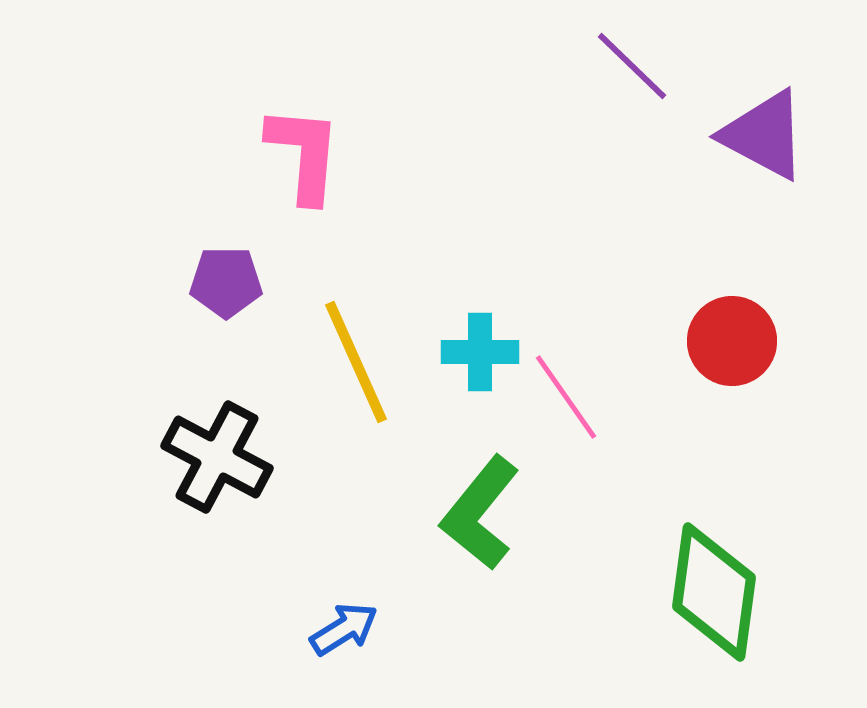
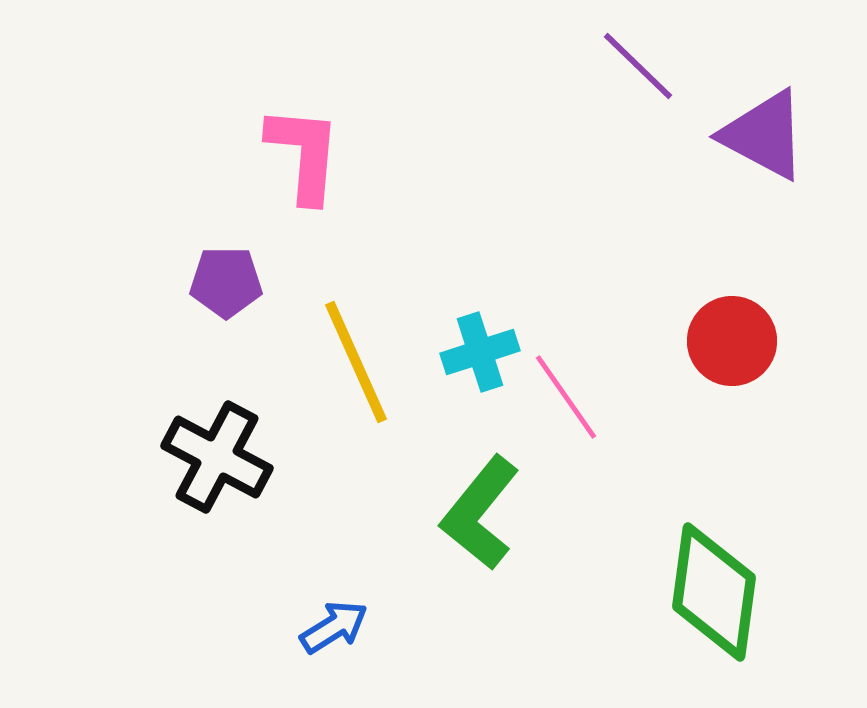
purple line: moved 6 px right
cyan cross: rotated 18 degrees counterclockwise
blue arrow: moved 10 px left, 2 px up
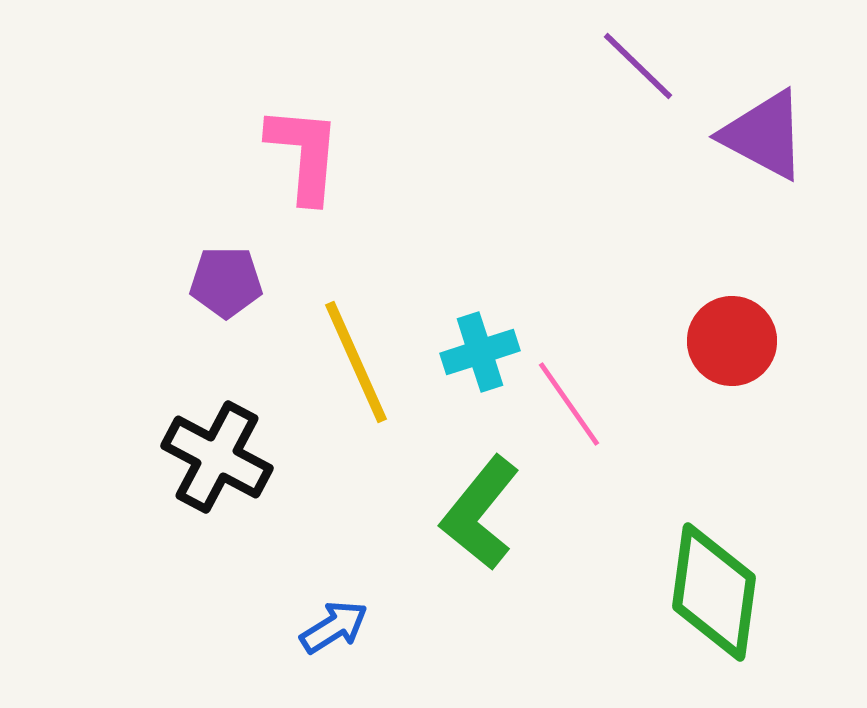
pink line: moved 3 px right, 7 px down
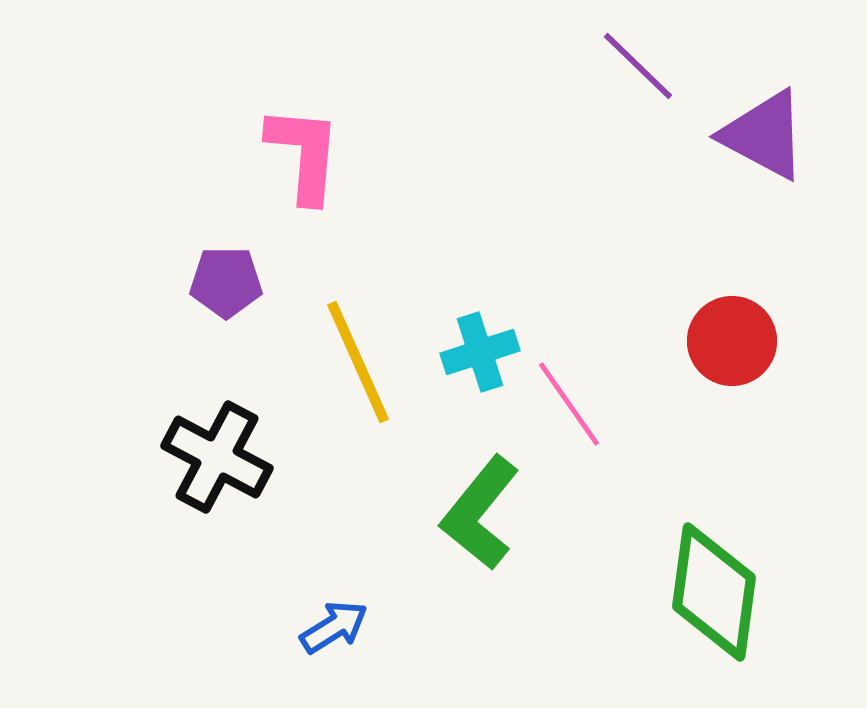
yellow line: moved 2 px right
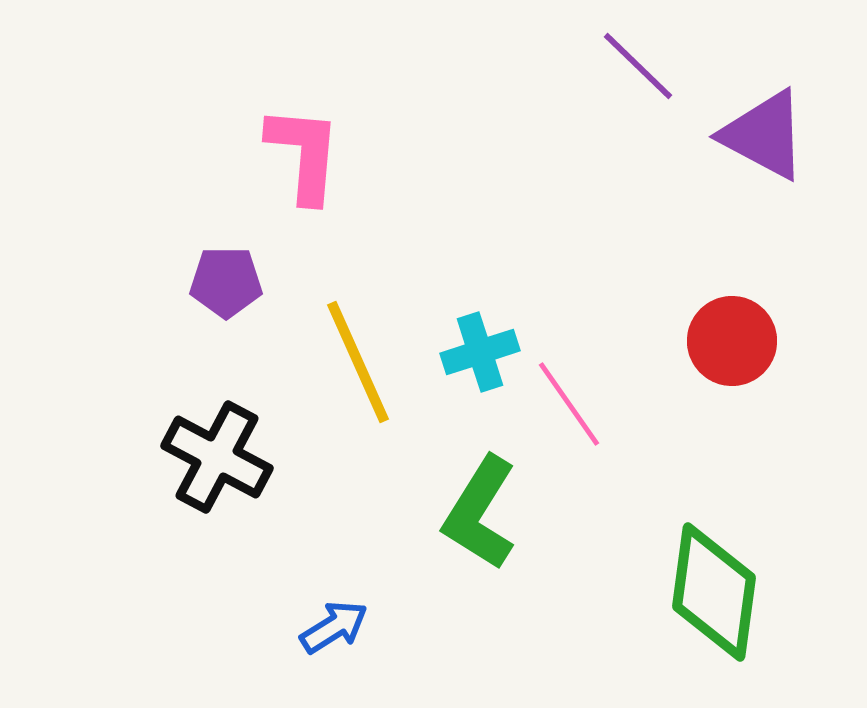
green L-shape: rotated 7 degrees counterclockwise
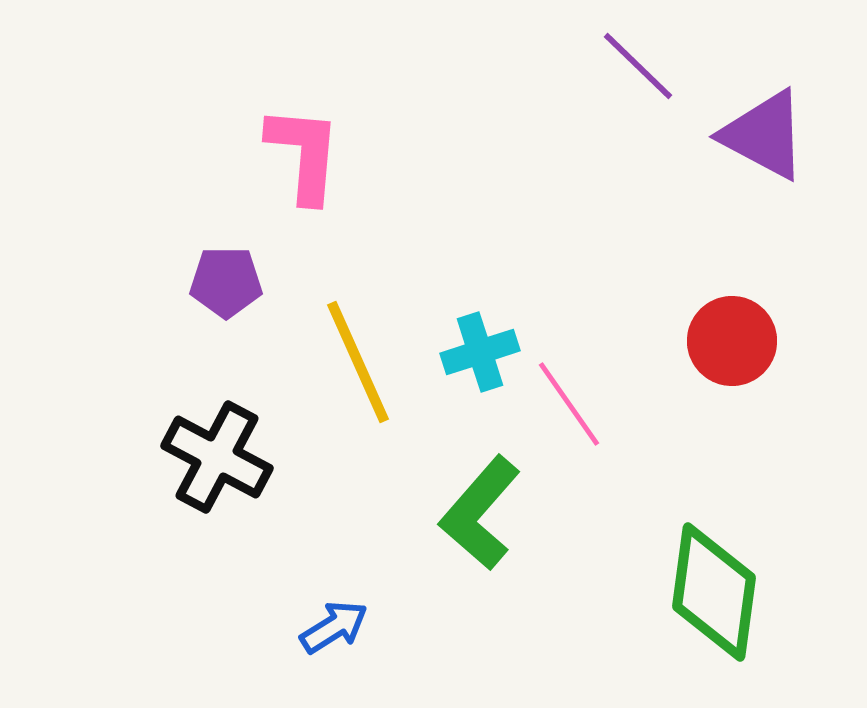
green L-shape: rotated 9 degrees clockwise
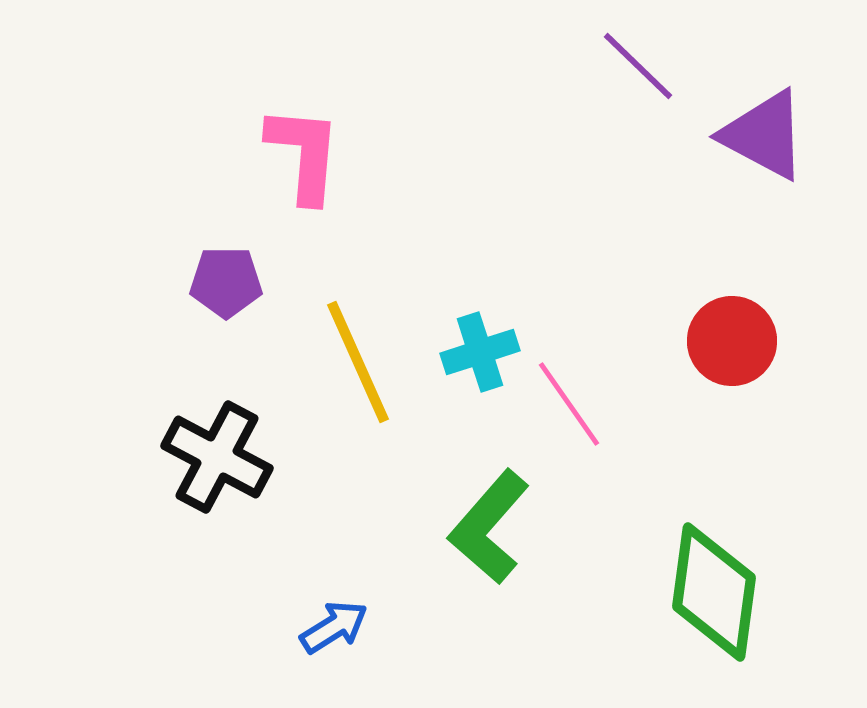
green L-shape: moved 9 px right, 14 px down
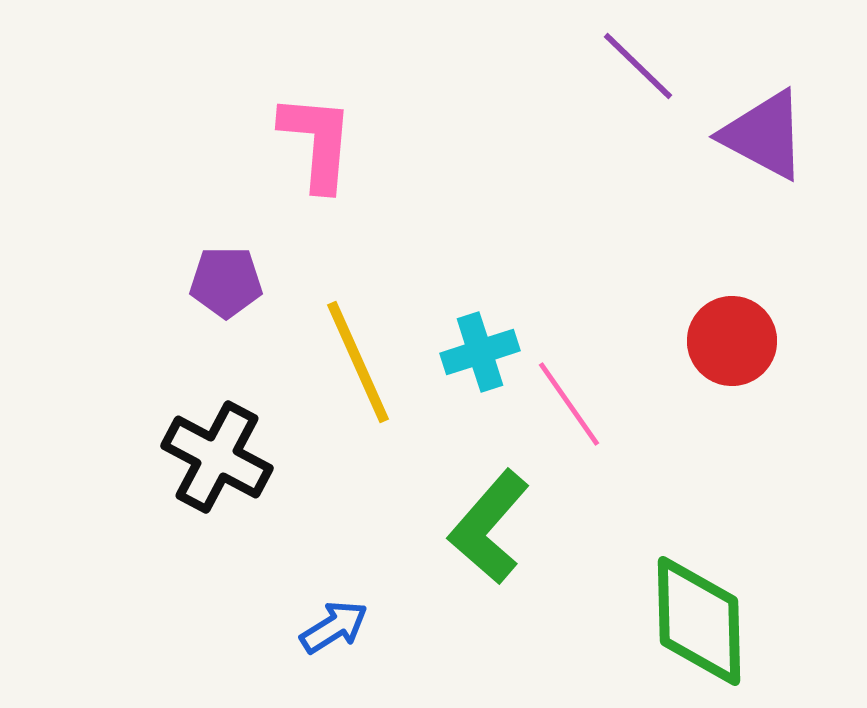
pink L-shape: moved 13 px right, 12 px up
green diamond: moved 15 px left, 29 px down; rotated 9 degrees counterclockwise
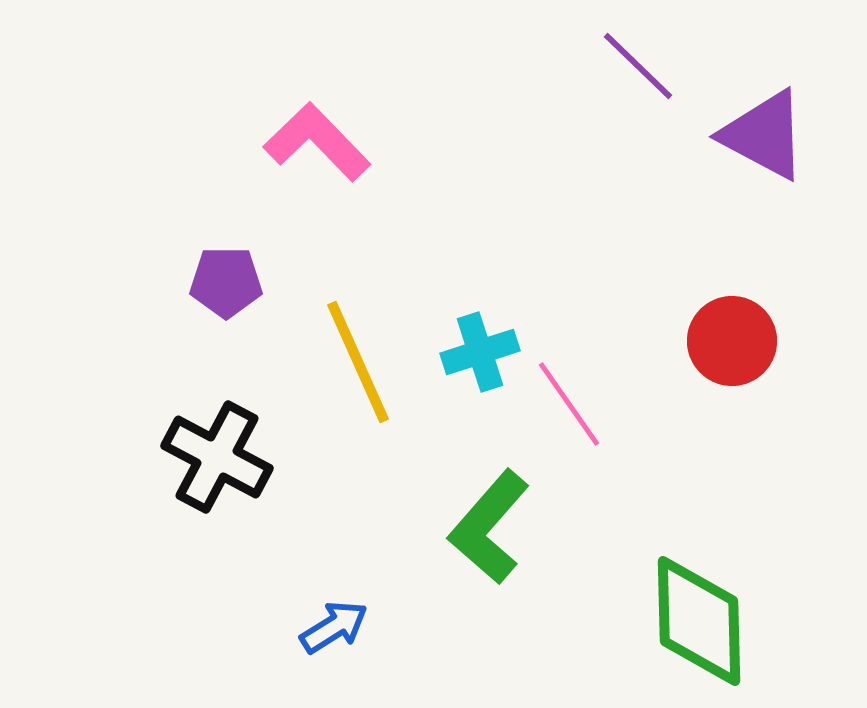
pink L-shape: rotated 49 degrees counterclockwise
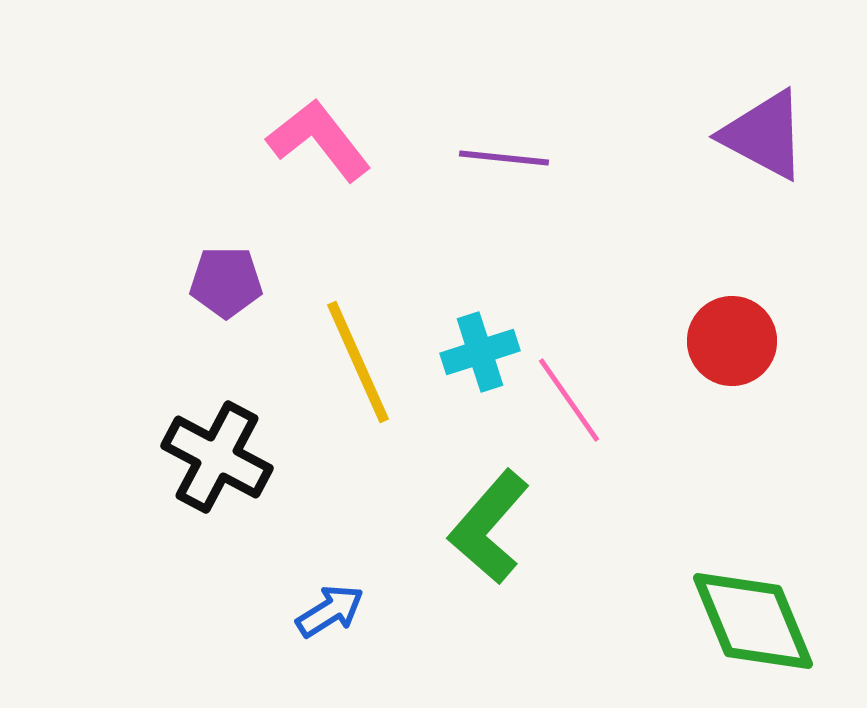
purple line: moved 134 px left, 92 px down; rotated 38 degrees counterclockwise
pink L-shape: moved 2 px right, 2 px up; rotated 6 degrees clockwise
pink line: moved 4 px up
green diamond: moved 54 px right; rotated 21 degrees counterclockwise
blue arrow: moved 4 px left, 16 px up
